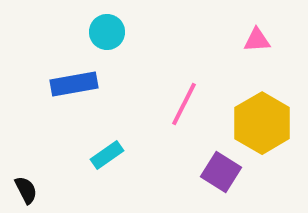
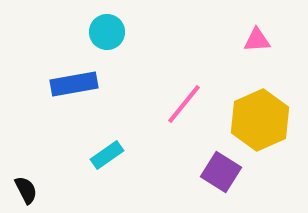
pink line: rotated 12 degrees clockwise
yellow hexagon: moved 2 px left, 3 px up; rotated 6 degrees clockwise
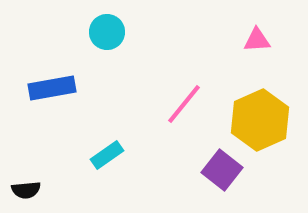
blue rectangle: moved 22 px left, 4 px down
purple square: moved 1 px right, 2 px up; rotated 6 degrees clockwise
black semicircle: rotated 112 degrees clockwise
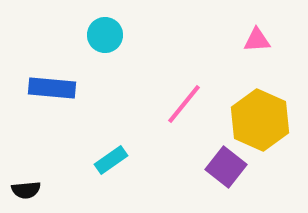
cyan circle: moved 2 px left, 3 px down
blue rectangle: rotated 15 degrees clockwise
yellow hexagon: rotated 12 degrees counterclockwise
cyan rectangle: moved 4 px right, 5 px down
purple square: moved 4 px right, 3 px up
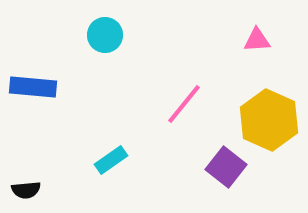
blue rectangle: moved 19 px left, 1 px up
yellow hexagon: moved 9 px right
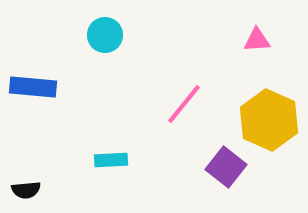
cyan rectangle: rotated 32 degrees clockwise
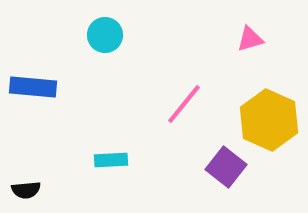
pink triangle: moved 7 px left, 1 px up; rotated 12 degrees counterclockwise
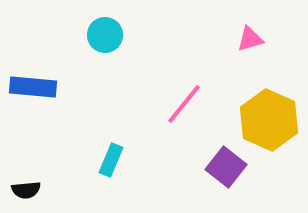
cyan rectangle: rotated 64 degrees counterclockwise
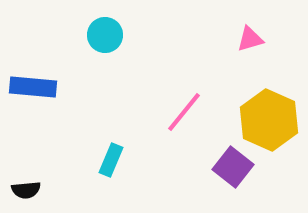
pink line: moved 8 px down
purple square: moved 7 px right
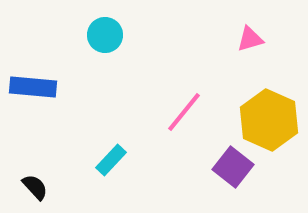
cyan rectangle: rotated 20 degrees clockwise
black semicircle: moved 9 px right, 3 px up; rotated 128 degrees counterclockwise
